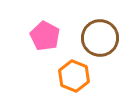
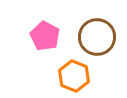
brown circle: moved 3 px left, 1 px up
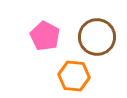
orange hexagon: rotated 16 degrees counterclockwise
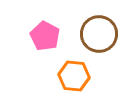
brown circle: moved 2 px right, 3 px up
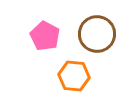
brown circle: moved 2 px left
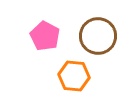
brown circle: moved 1 px right, 2 px down
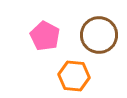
brown circle: moved 1 px right, 1 px up
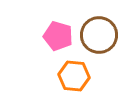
pink pentagon: moved 13 px right; rotated 12 degrees counterclockwise
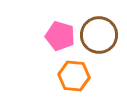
pink pentagon: moved 2 px right
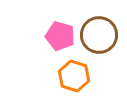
orange hexagon: rotated 12 degrees clockwise
